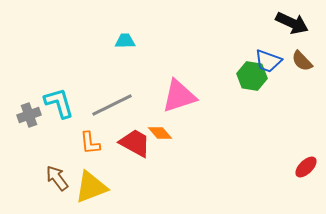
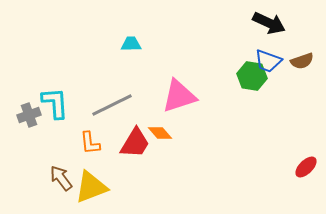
black arrow: moved 23 px left
cyan trapezoid: moved 6 px right, 3 px down
brown semicircle: rotated 65 degrees counterclockwise
cyan L-shape: moved 4 px left; rotated 12 degrees clockwise
red trapezoid: rotated 92 degrees clockwise
brown arrow: moved 4 px right
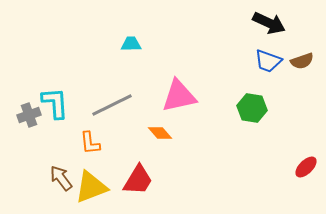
green hexagon: moved 32 px down
pink triangle: rotated 6 degrees clockwise
red trapezoid: moved 3 px right, 37 px down
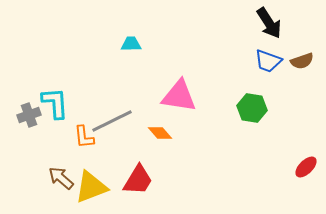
black arrow: rotated 32 degrees clockwise
pink triangle: rotated 21 degrees clockwise
gray line: moved 16 px down
orange L-shape: moved 6 px left, 6 px up
brown arrow: rotated 12 degrees counterclockwise
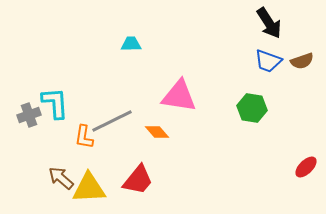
orange diamond: moved 3 px left, 1 px up
orange L-shape: rotated 15 degrees clockwise
red trapezoid: rotated 8 degrees clockwise
yellow triangle: moved 2 px left, 1 px down; rotated 18 degrees clockwise
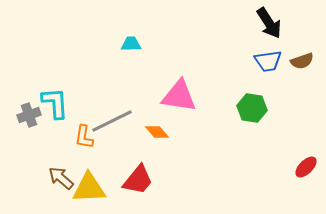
blue trapezoid: rotated 28 degrees counterclockwise
